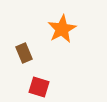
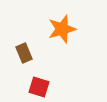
orange star: rotated 12 degrees clockwise
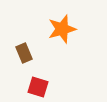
red square: moved 1 px left
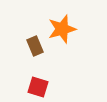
brown rectangle: moved 11 px right, 7 px up
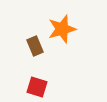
red square: moved 1 px left
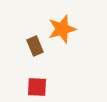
red square: rotated 15 degrees counterclockwise
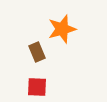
brown rectangle: moved 2 px right, 6 px down
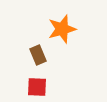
brown rectangle: moved 1 px right, 3 px down
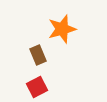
red square: rotated 30 degrees counterclockwise
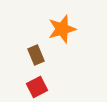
brown rectangle: moved 2 px left
